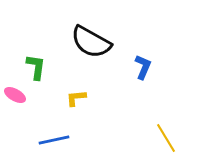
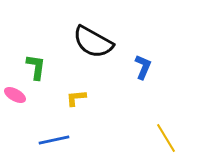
black semicircle: moved 2 px right
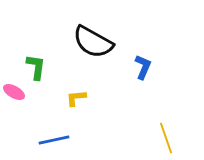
pink ellipse: moved 1 px left, 3 px up
yellow line: rotated 12 degrees clockwise
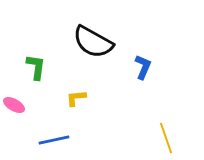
pink ellipse: moved 13 px down
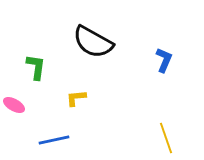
blue L-shape: moved 21 px right, 7 px up
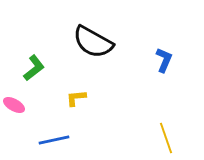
green L-shape: moved 2 px left, 1 px down; rotated 44 degrees clockwise
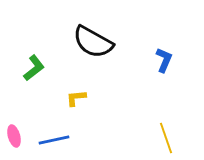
pink ellipse: moved 31 px down; rotated 45 degrees clockwise
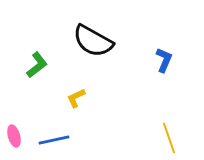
black semicircle: moved 1 px up
green L-shape: moved 3 px right, 3 px up
yellow L-shape: rotated 20 degrees counterclockwise
yellow line: moved 3 px right
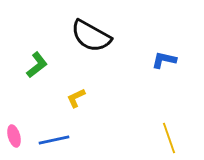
black semicircle: moved 2 px left, 5 px up
blue L-shape: rotated 100 degrees counterclockwise
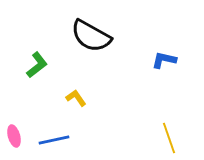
yellow L-shape: rotated 80 degrees clockwise
